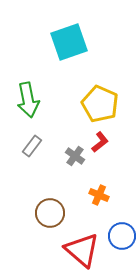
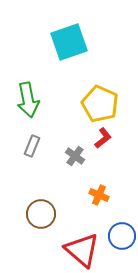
red L-shape: moved 3 px right, 4 px up
gray rectangle: rotated 15 degrees counterclockwise
brown circle: moved 9 px left, 1 px down
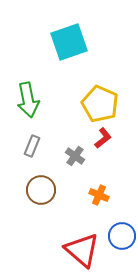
brown circle: moved 24 px up
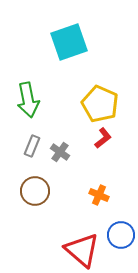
gray cross: moved 15 px left, 4 px up
brown circle: moved 6 px left, 1 px down
blue circle: moved 1 px left, 1 px up
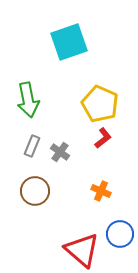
orange cross: moved 2 px right, 4 px up
blue circle: moved 1 px left, 1 px up
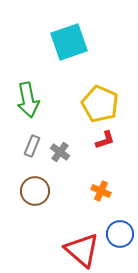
red L-shape: moved 2 px right, 2 px down; rotated 20 degrees clockwise
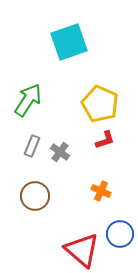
green arrow: rotated 136 degrees counterclockwise
brown circle: moved 5 px down
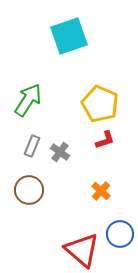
cyan square: moved 6 px up
orange cross: rotated 18 degrees clockwise
brown circle: moved 6 px left, 6 px up
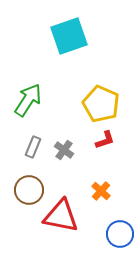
yellow pentagon: moved 1 px right
gray rectangle: moved 1 px right, 1 px down
gray cross: moved 4 px right, 2 px up
red triangle: moved 21 px left, 34 px up; rotated 30 degrees counterclockwise
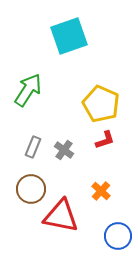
green arrow: moved 10 px up
brown circle: moved 2 px right, 1 px up
blue circle: moved 2 px left, 2 px down
